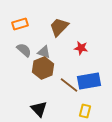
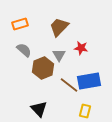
gray triangle: moved 15 px right, 3 px down; rotated 40 degrees clockwise
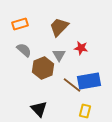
brown line: moved 3 px right
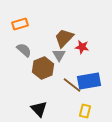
brown trapezoid: moved 5 px right, 11 px down
red star: moved 1 px right, 1 px up
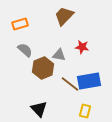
brown trapezoid: moved 22 px up
gray semicircle: moved 1 px right
gray triangle: rotated 48 degrees counterclockwise
brown line: moved 2 px left, 1 px up
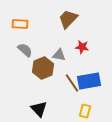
brown trapezoid: moved 4 px right, 3 px down
orange rectangle: rotated 21 degrees clockwise
brown line: moved 2 px right, 1 px up; rotated 18 degrees clockwise
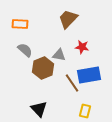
blue rectangle: moved 6 px up
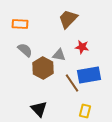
brown hexagon: rotated 10 degrees counterclockwise
